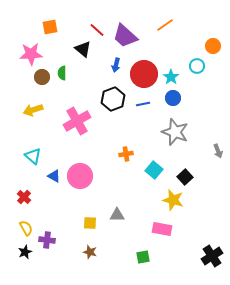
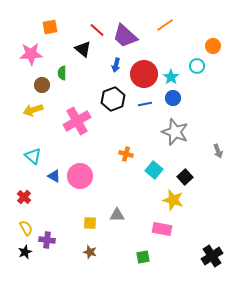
brown circle: moved 8 px down
blue line: moved 2 px right
orange cross: rotated 24 degrees clockwise
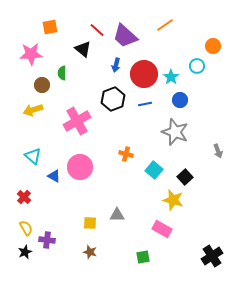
blue circle: moved 7 px right, 2 px down
pink circle: moved 9 px up
pink rectangle: rotated 18 degrees clockwise
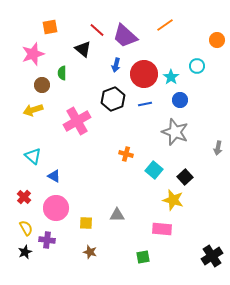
orange circle: moved 4 px right, 6 px up
pink star: moved 2 px right; rotated 15 degrees counterclockwise
gray arrow: moved 3 px up; rotated 32 degrees clockwise
pink circle: moved 24 px left, 41 px down
yellow square: moved 4 px left
pink rectangle: rotated 24 degrees counterclockwise
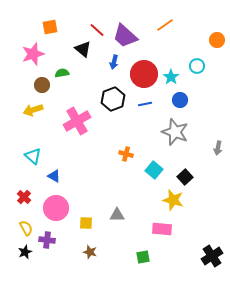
blue arrow: moved 2 px left, 3 px up
green semicircle: rotated 80 degrees clockwise
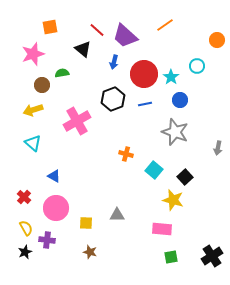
cyan triangle: moved 13 px up
green square: moved 28 px right
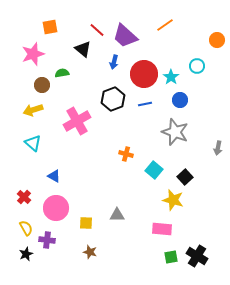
black star: moved 1 px right, 2 px down
black cross: moved 15 px left; rotated 25 degrees counterclockwise
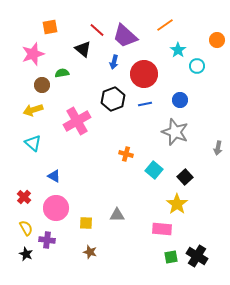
cyan star: moved 7 px right, 27 px up
yellow star: moved 4 px right, 4 px down; rotated 20 degrees clockwise
black star: rotated 24 degrees counterclockwise
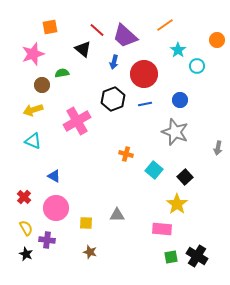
cyan triangle: moved 2 px up; rotated 18 degrees counterclockwise
